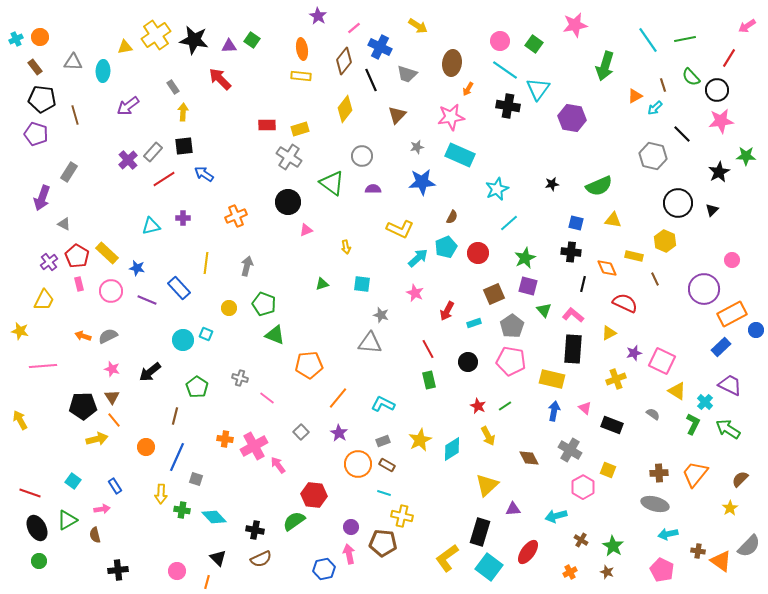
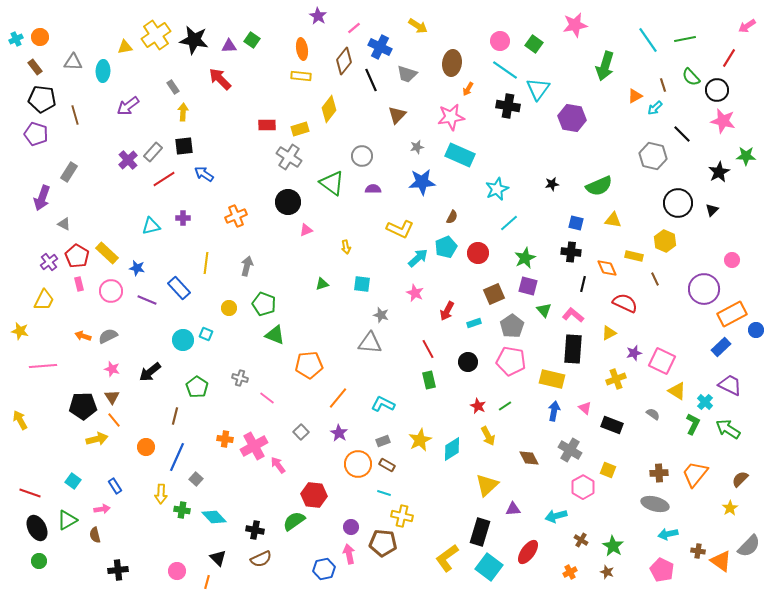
yellow diamond at (345, 109): moved 16 px left
pink star at (721, 121): moved 2 px right; rotated 20 degrees clockwise
gray square at (196, 479): rotated 24 degrees clockwise
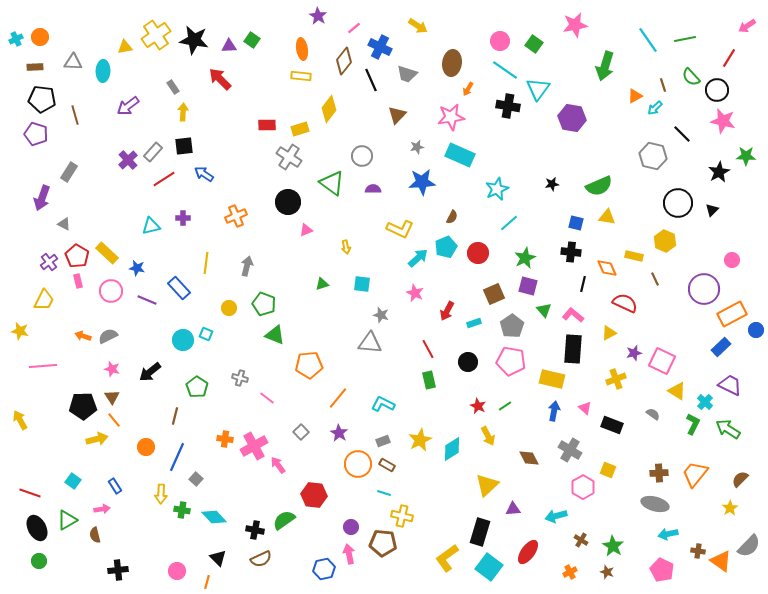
brown rectangle at (35, 67): rotated 56 degrees counterclockwise
yellow triangle at (613, 220): moved 6 px left, 3 px up
pink rectangle at (79, 284): moved 1 px left, 3 px up
green semicircle at (294, 521): moved 10 px left, 1 px up
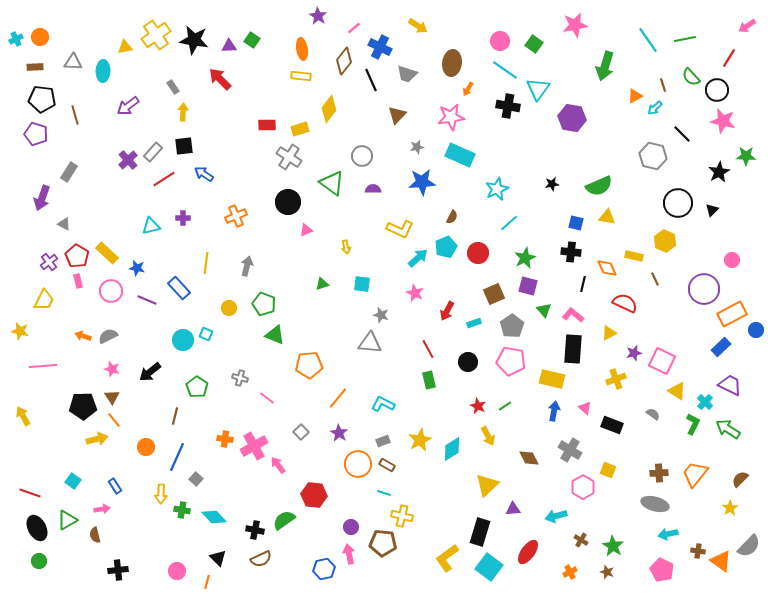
yellow arrow at (20, 420): moved 3 px right, 4 px up
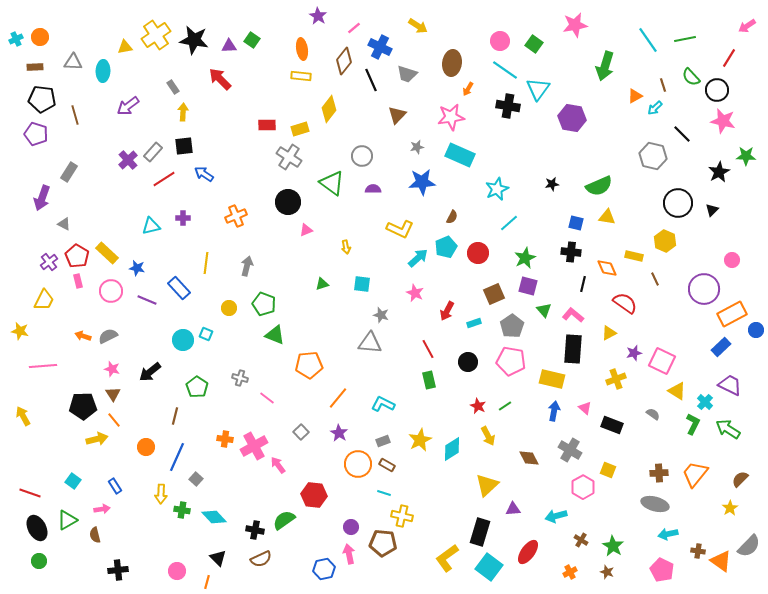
red semicircle at (625, 303): rotated 10 degrees clockwise
brown triangle at (112, 397): moved 1 px right, 3 px up
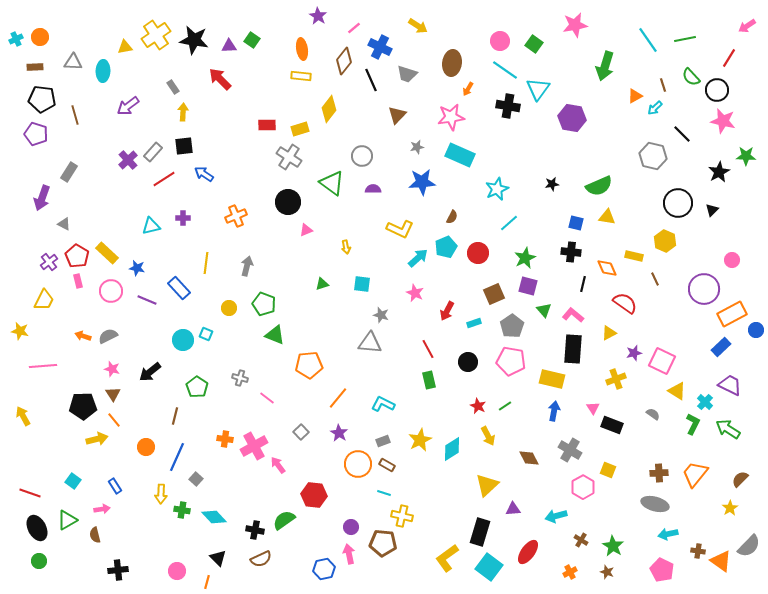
pink triangle at (585, 408): moved 8 px right; rotated 16 degrees clockwise
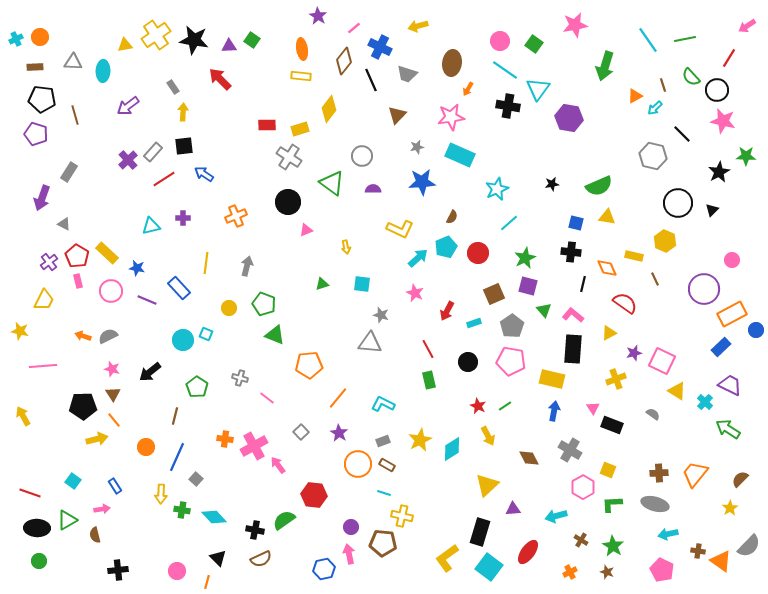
yellow arrow at (418, 26): rotated 132 degrees clockwise
yellow triangle at (125, 47): moved 2 px up
purple hexagon at (572, 118): moved 3 px left
green L-shape at (693, 424): moved 81 px left, 80 px down; rotated 120 degrees counterclockwise
black ellipse at (37, 528): rotated 60 degrees counterclockwise
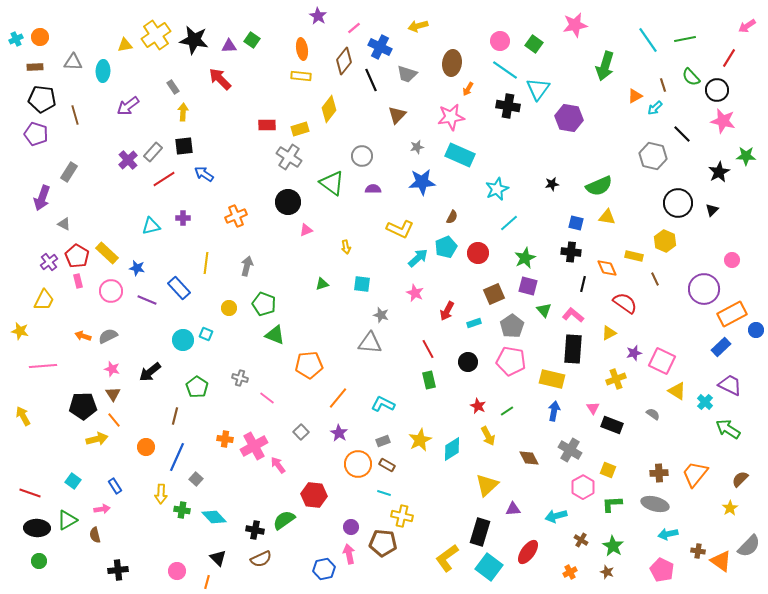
green line at (505, 406): moved 2 px right, 5 px down
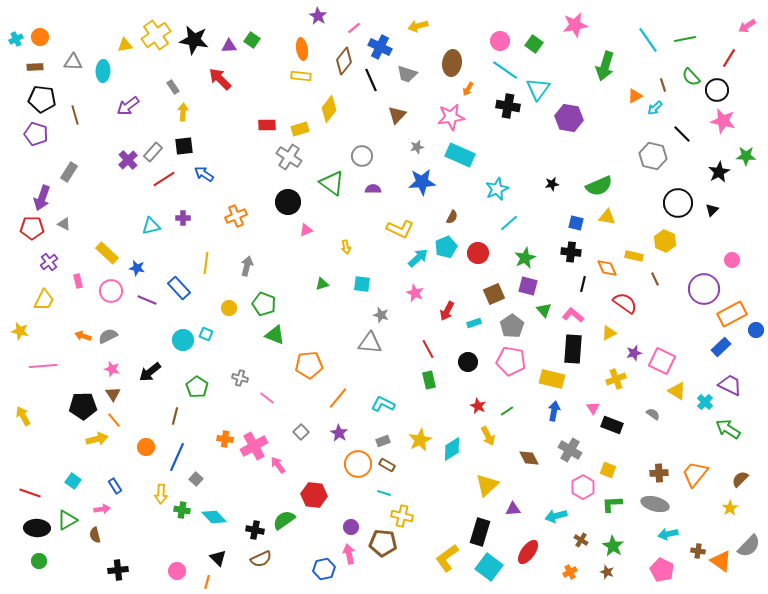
red pentagon at (77, 256): moved 45 px left, 28 px up; rotated 30 degrees counterclockwise
